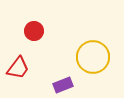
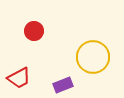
red trapezoid: moved 1 px right, 10 px down; rotated 25 degrees clockwise
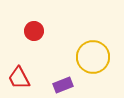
red trapezoid: rotated 90 degrees clockwise
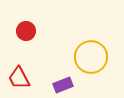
red circle: moved 8 px left
yellow circle: moved 2 px left
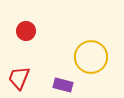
red trapezoid: rotated 50 degrees clockwise
purple rectangle: rotated 36 degrees clockwise
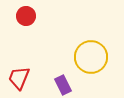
red circle: moved 15 px up
purple rectangle: rotated 48 degrees clockwise
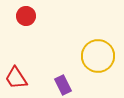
yellow circle: moved 7 px right, 1 px up
red trapezoid: moved 3 px left; rotated 55 degrees counterclockwise
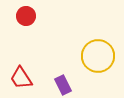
red trapezoid: moved 5 px right
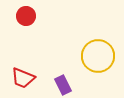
red trapezoid: moved 2 px right; rotated 35 degrees counterclockwise
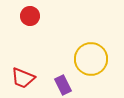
red circle: moved 4 px right
yellow circle: moved 7 px left, 3 px down
